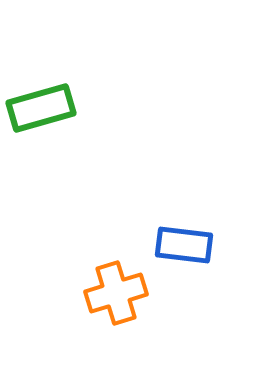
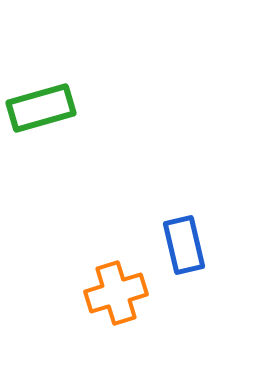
blue rectangle: rotated 70 degrees clockwise
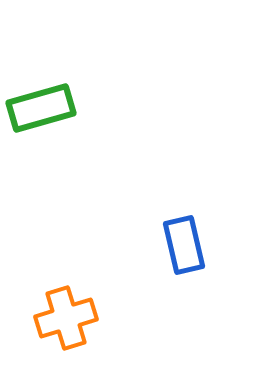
orange cross: moved 50 px left, 25 px down
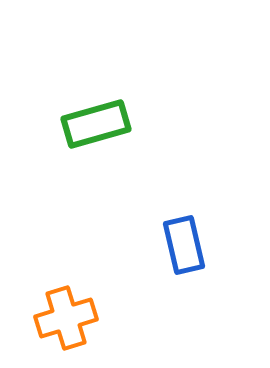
green rectangle: moved 55 px right, 16 px down
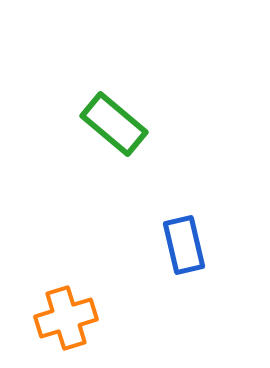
green rectangle: moved 18 px right; rotated 56 degrees clockwise
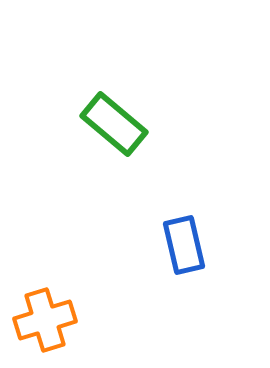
orange cross: moved 21 px left, 2 px down
